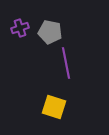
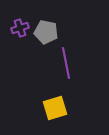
gray pentagon: moved 4 px left
yellow square: moved 1 px right, 1 px down; rotated 35 degrees counterclockwise
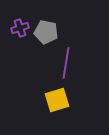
purple line: rotated 20 degrees clockwise
yellow square: moved 2 px right, 8 px up
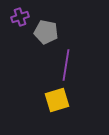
purple cross: moved 11 px up
purple line: moved 2 px down
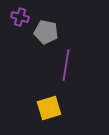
purple cross: rotated 36 degrees clockwise
yellow square: moved 8 px left, 8 px down
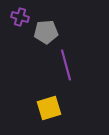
gray pentagon: rotated 15 degrees counterclockwise
purple line: rotated 24 degrees counterclockwise
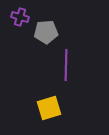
purple line: rotated 16 degrees clockwise
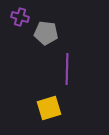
gray pentagon: moved 1 px down; rotated 10 degrees clockwise
purple line: moved 1 px right, 4 px down
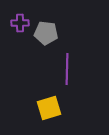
purple cross: moved 6 px down; rotated 18 degrees counterclockwise
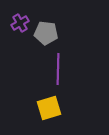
purple cross: rotated 30 degrees counterclockwise
purple line: moved 9 px left
